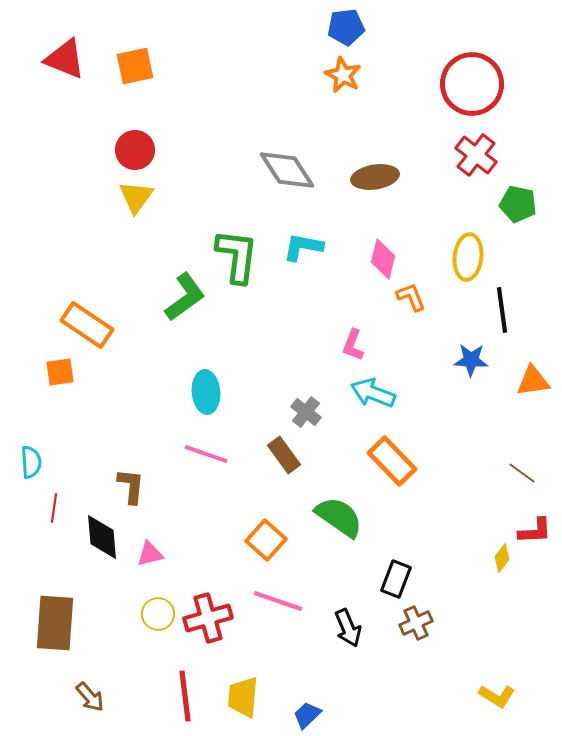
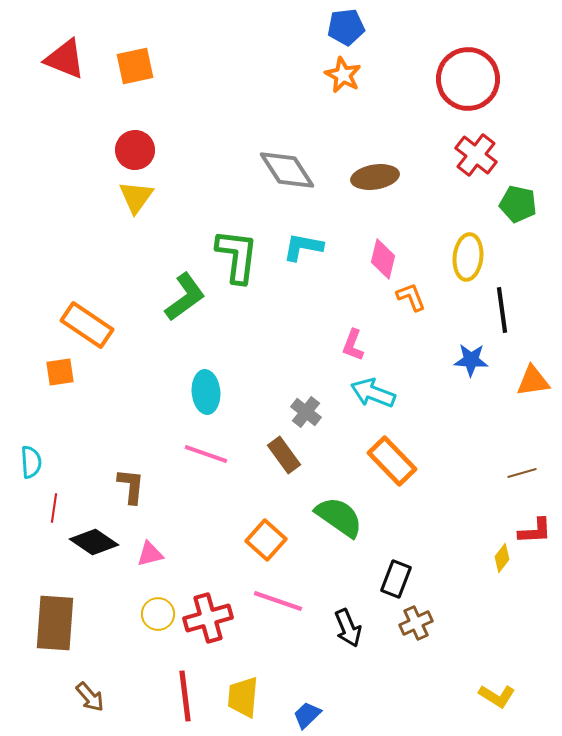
red circle at (472, 84): moved 4 px left, 5 px up
brown line at (522, 473): rotated 52 degrees counterclockwise
black diamond at (102, 537): moved 8 px left, 5 px down; rotated 51 degrees counterclockwise
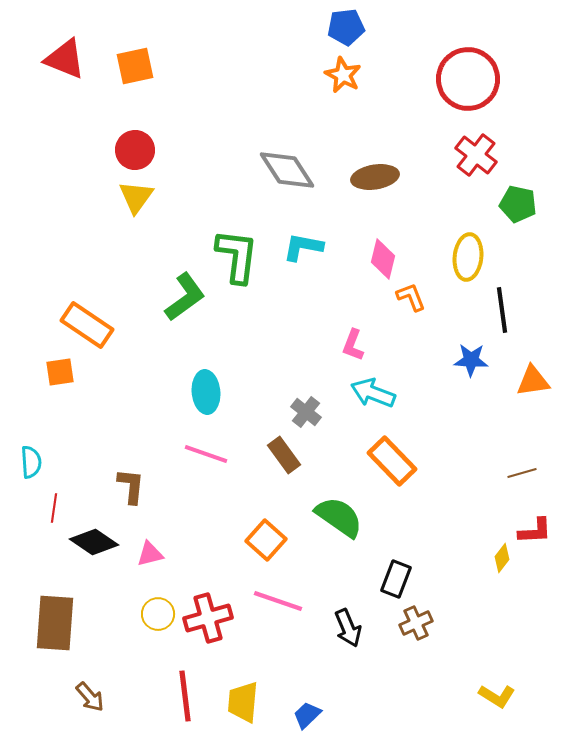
yellow trapezoid at (243, 697): moved 5 px down
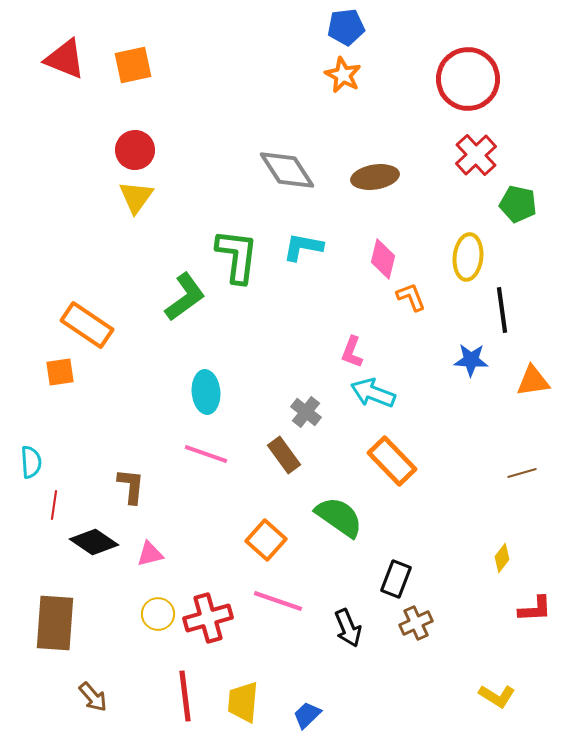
orange square at (135, 66): moved 2 px left, 1 px up
red cross at (476, 155): rotated 9 degrees clockwise
pink L-shape at (353, 345): moved 1 px left, 7 px down
red line at (54, 508): moved 3 px up
red L-shape at (535, 531): moved 78 px down
brown arrow at (90, 697): moved 3 px right
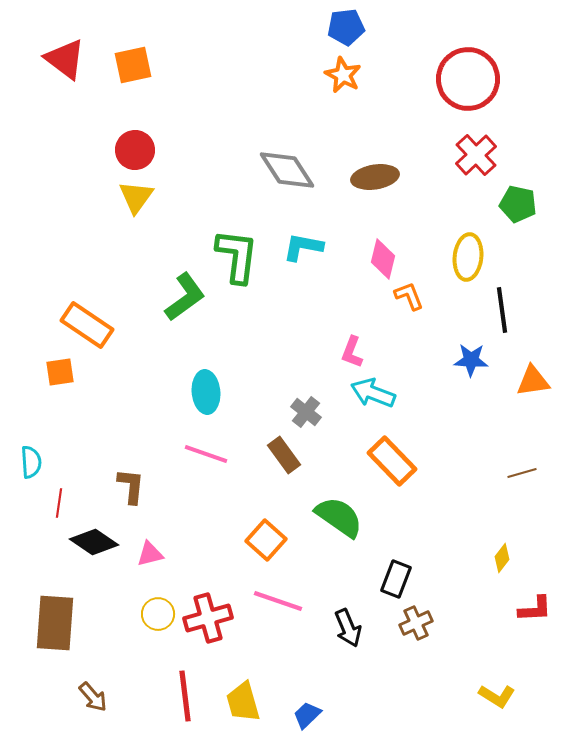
red triangle at (65, 59): rotated 15 degrees clockwise
orange L-shape at (411, 297): moved 2 px left, 1 px up
red line at (54, 505): moved 5 px right, 2 px up
yellow trapezoid at (243, 702): rotated 21 degrees counterclockwise
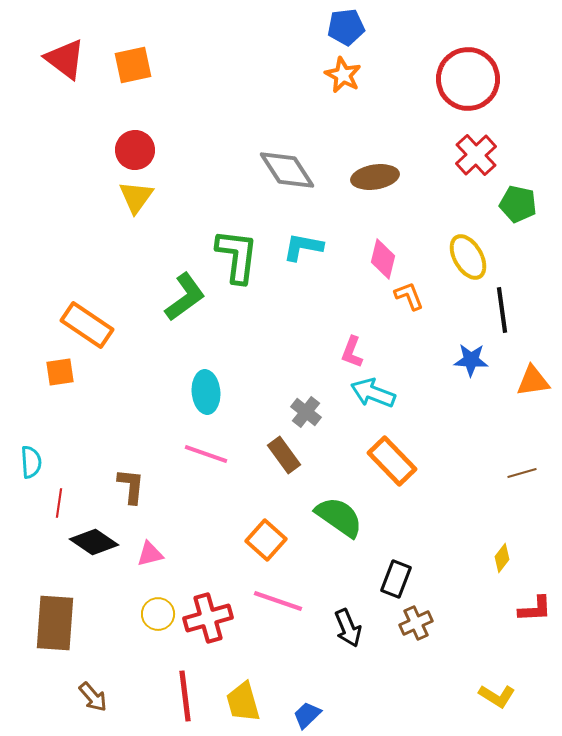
yellow ellipse at (468, 257): rotated 36 degrees counterclockwise
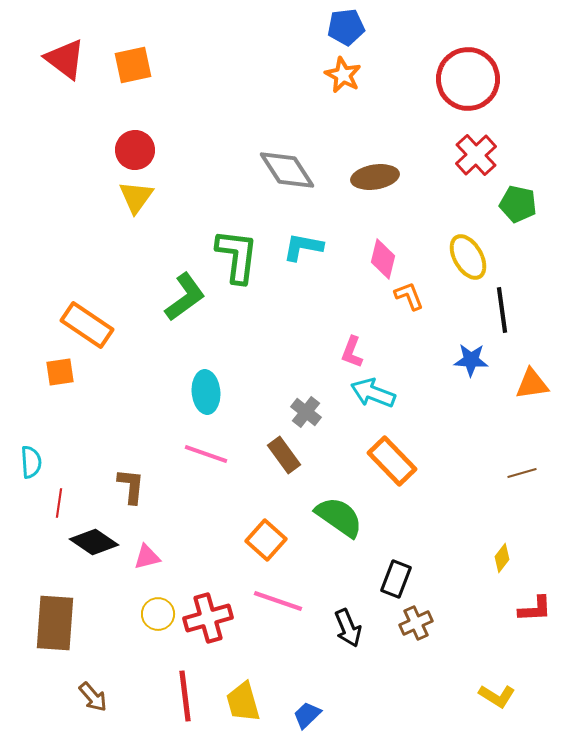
orange triangle at (533, 381): moved 1 px left, 3 px down
pink triangle at (150, 554): moved 3 px left, 3 px down
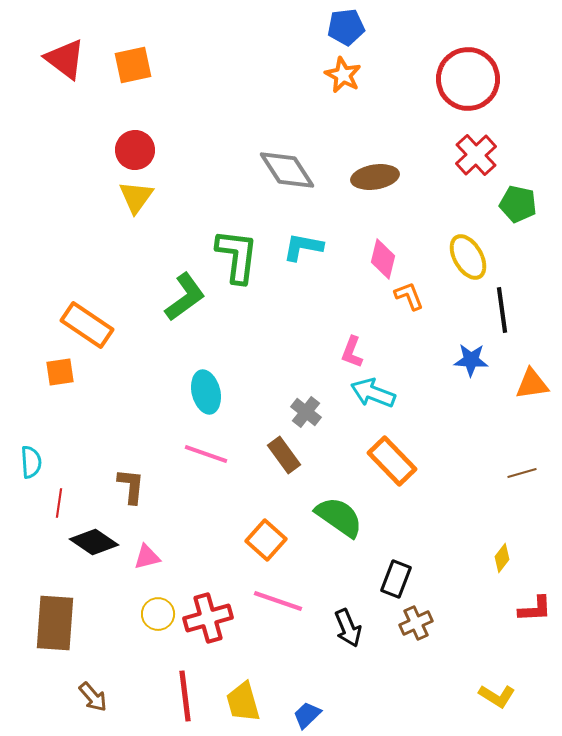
cyan ellipse at (206, 392): rotated 9 degrees counterclockwise
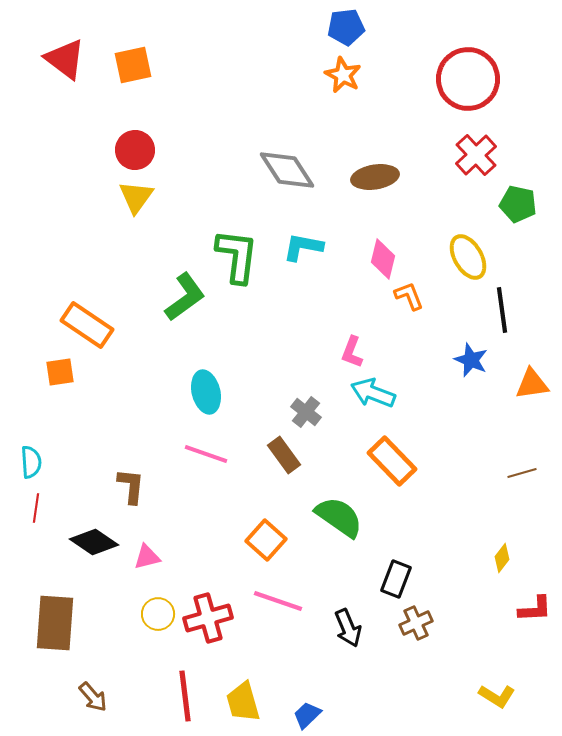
blue star at (471, 360): rotated 20 degrees clockwise
red line at (59, 503): moved 23 px left, 5 px down
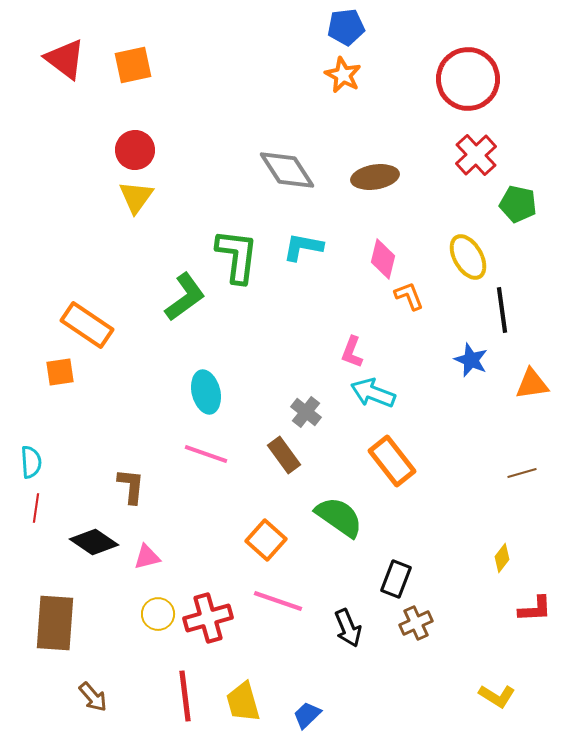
orange rectangle at (392, 461): rotated 6 degrees clockwise
